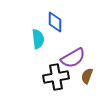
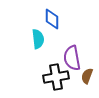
blue diamond: moved 3 px left, 3 px up
purple semicircle: moved 1 px left; rotated 110 degrees clockwise
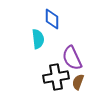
purple semicircle: rotated 15 degrees counterclockwise
brown semicircle: moved 9 px left, 6 px down
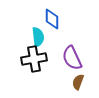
cyan semicircle: moved 2 px up
black cross: moved 22 px left, 18 px up
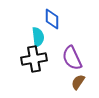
brown semicircle: rotated 14 degrees clockwise
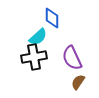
blue diamond: moved 1 px up
cyan semicircle: rotated 54 degrees clockwise
black cross: moved 2 px up
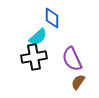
purple semicircle: moved 1 px down
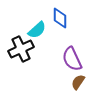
blue diamond: moved 8 px right
cyan semicircle: moved 1 px left, 7 px up
black cross: moved 13 px left, 8 px up; rotated 15 degrees counterclockwise
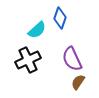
blue diamond: rotated 20 degrees clockwise
black cross: moved 7 px right, 11 px down
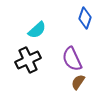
blue diamond: moved 25 px right
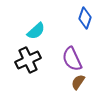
cyan semicircle: moved 1 px left, 1 px down
